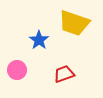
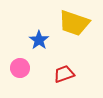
pink circle: moved 3 px right, 2 px up
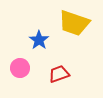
red trapezoid: moved 5 px left
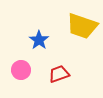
yellow trapezoid: moved 8 px right, 3 px down
pink circle: moved 1 px right, 2 px down
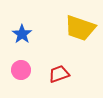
yellow trapezoid: moved 2 px left, 2 px down
blue star: moved 17 px left, 6 px up
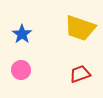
red trapezoid: moved 21 px right
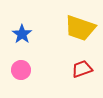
red trapezoid: moved 2 px right, 5 px up
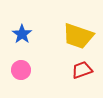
yellow trapezoid: moved 2 px left, 8 px down
red trapezoid: moved 1 px down
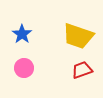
pink circle: moved 3 px right, 2 px up
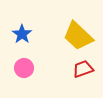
yellow trapezoid: rotated 24 degrees clockwise
red trapezoid: moved 1 px right, 1 px up
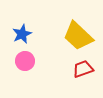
blue star: rotated 12 degrees clockwise
pink circle: moved 1 px right, 7 px up
